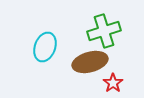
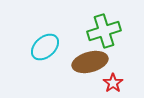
cyan ellipse: rotated 28 degrees clockwise
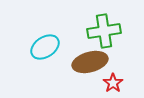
green cross: rotated 8 degrees clockwise
cyan ellipse: rotated 8 degrees clockwise
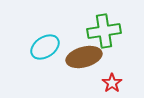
brown ellipse: moved 6 px left, 5 px up
red star: moved 1 px left
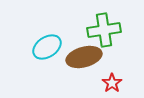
green cross: moved 1 px up
cyan ellipse: moved 2 px right
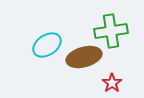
green cross: moved 7 px right, 1 px down
cyan ellipse: moved 2 px up
